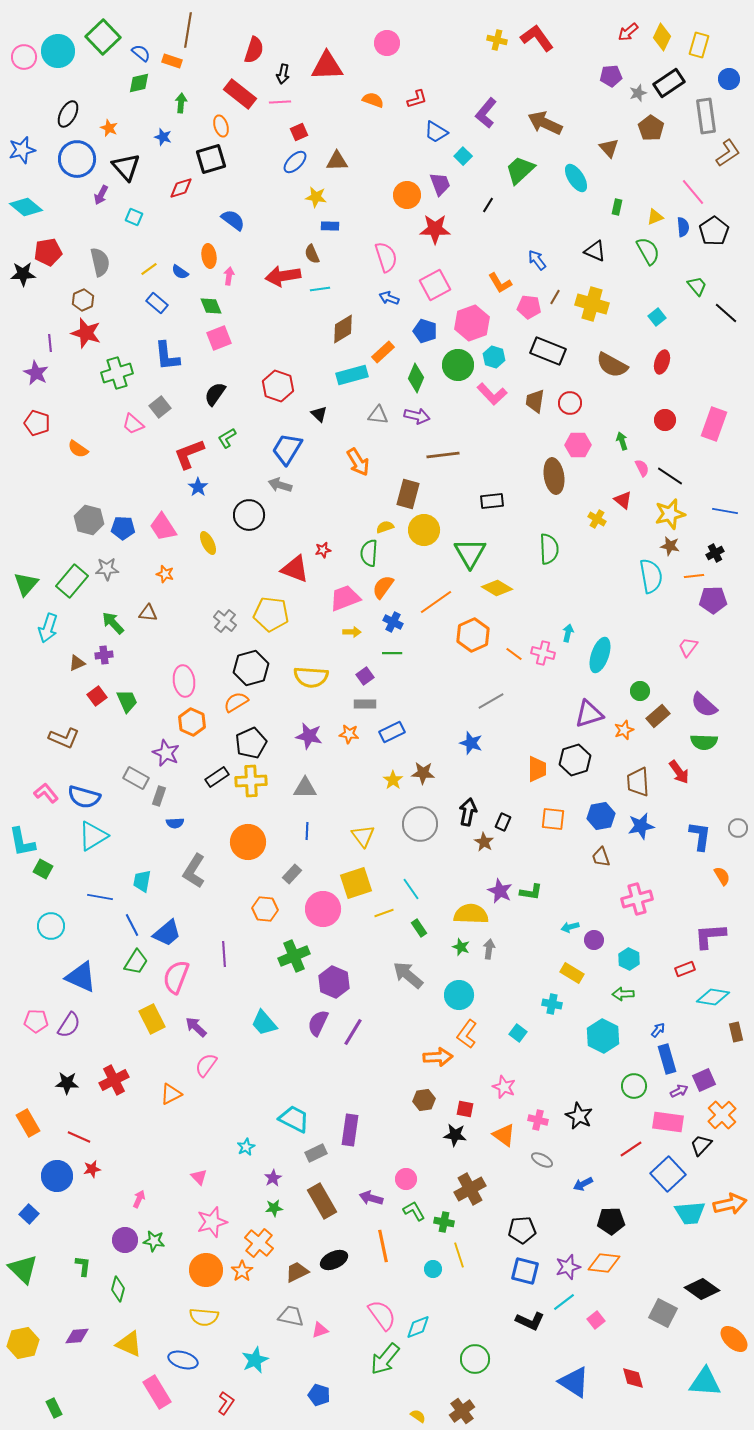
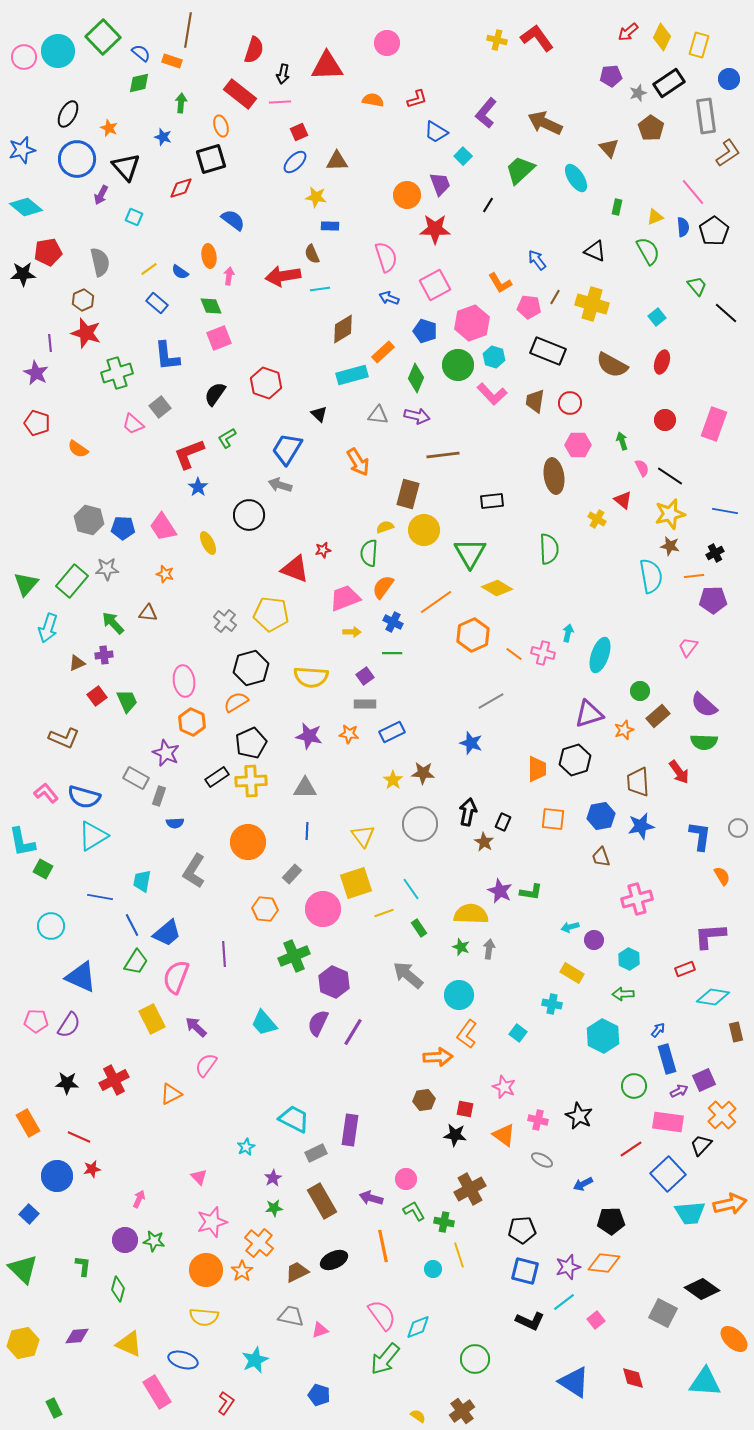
orange semicircle at (373, 100): rotated 10 degrees counterclockwise
red hexagon at (278, 386): moved 12 px left, 3 px up
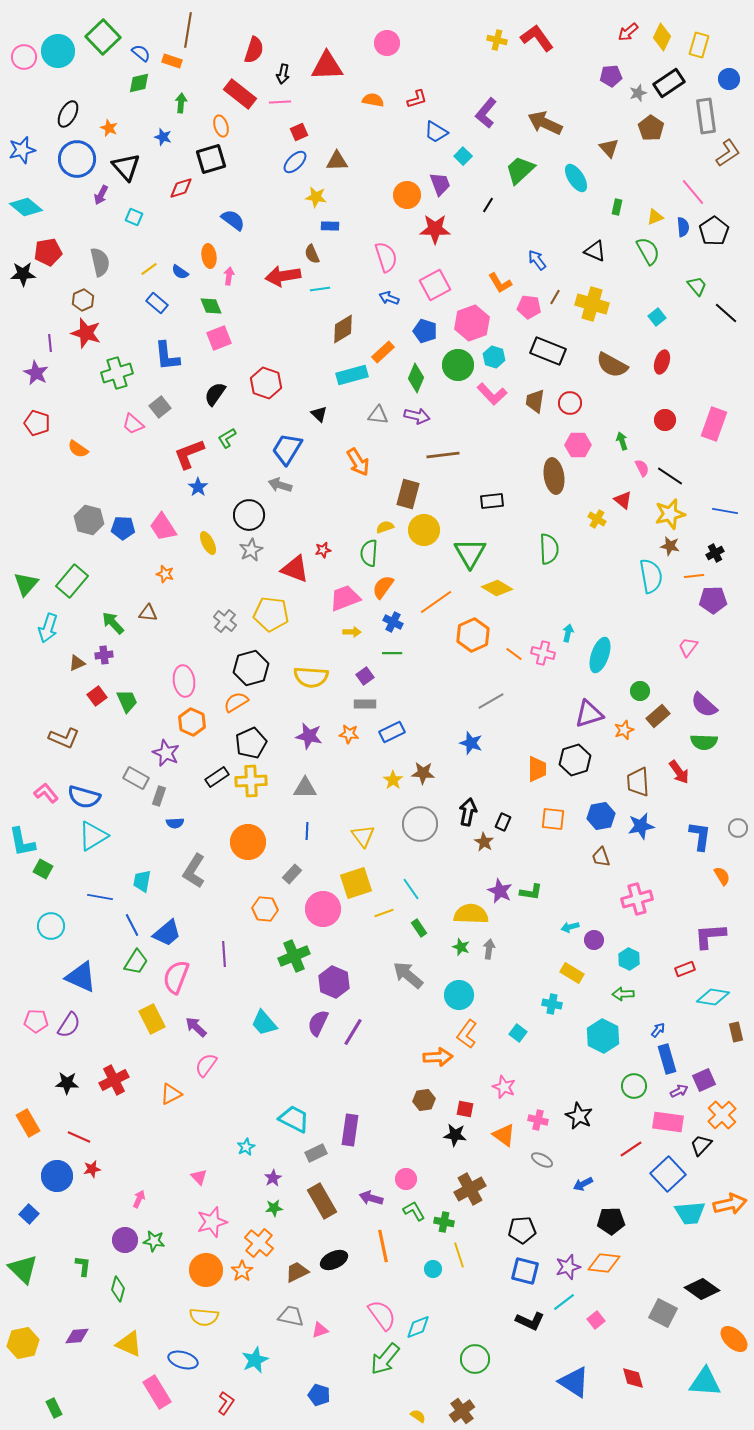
gray star at (107, 569): moved 144 px right, 19 px up; rotated 25 degrees counterclockwise
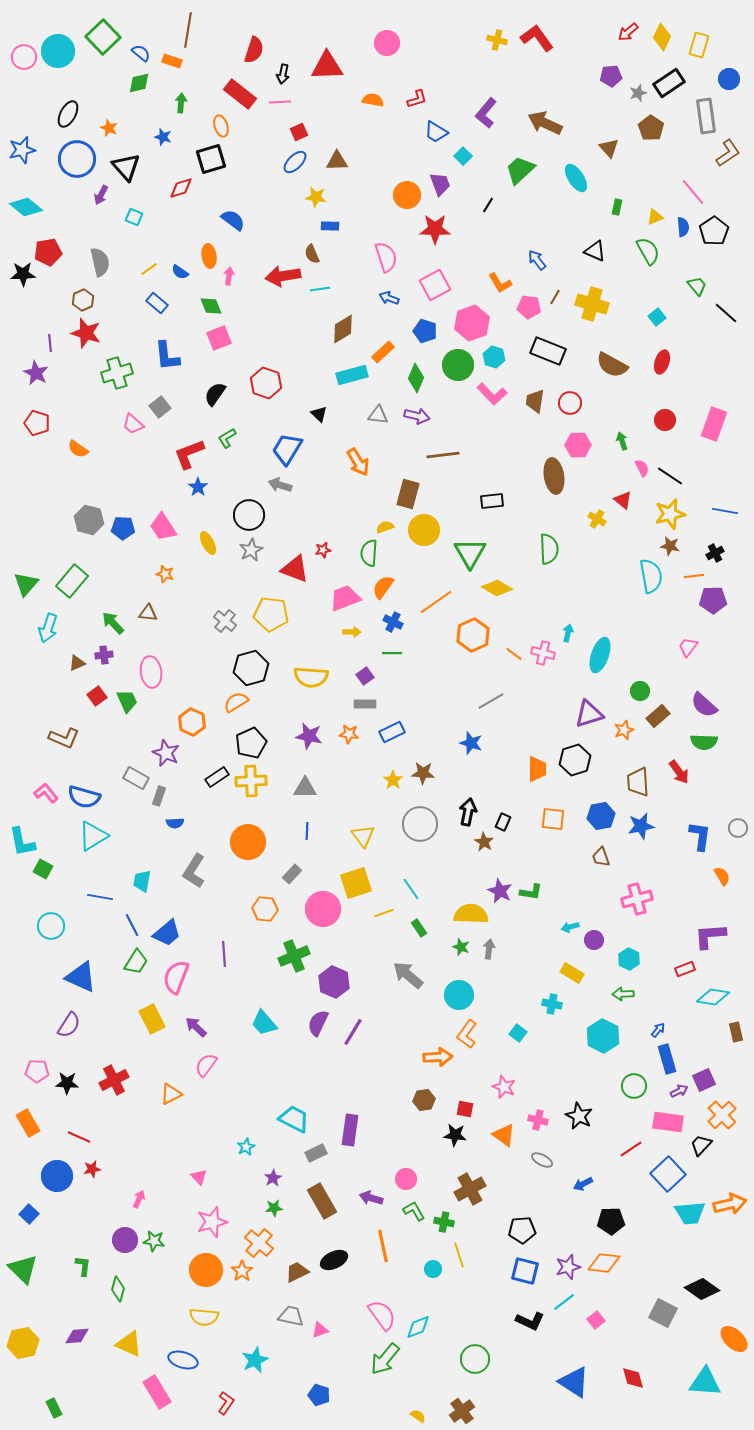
pink ellipse at (184, 681): moved 33 px left, 9 px up
pink pentagon at (36, 1021): moved 1 px right, 50 px down
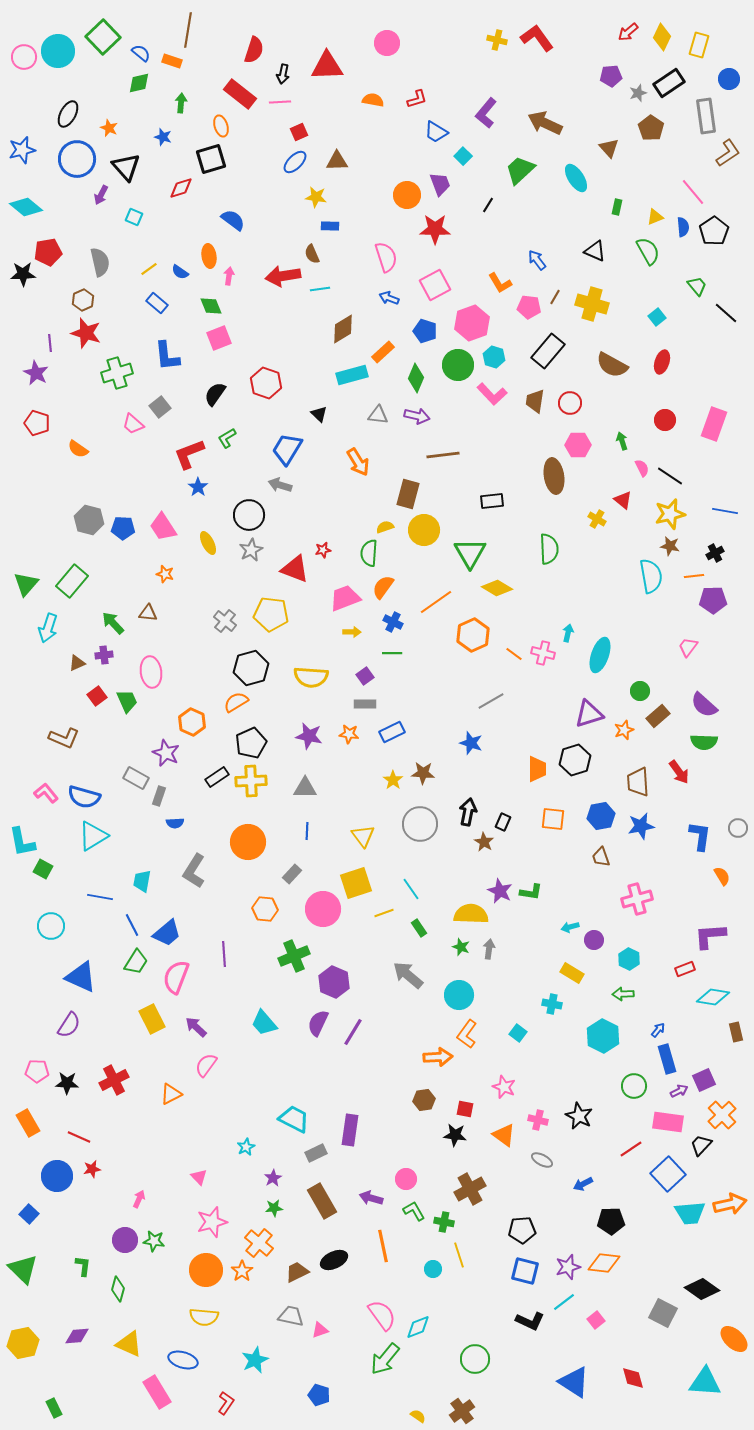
black rectangle at (548, 351): rotated 72 degrees counterclockwise
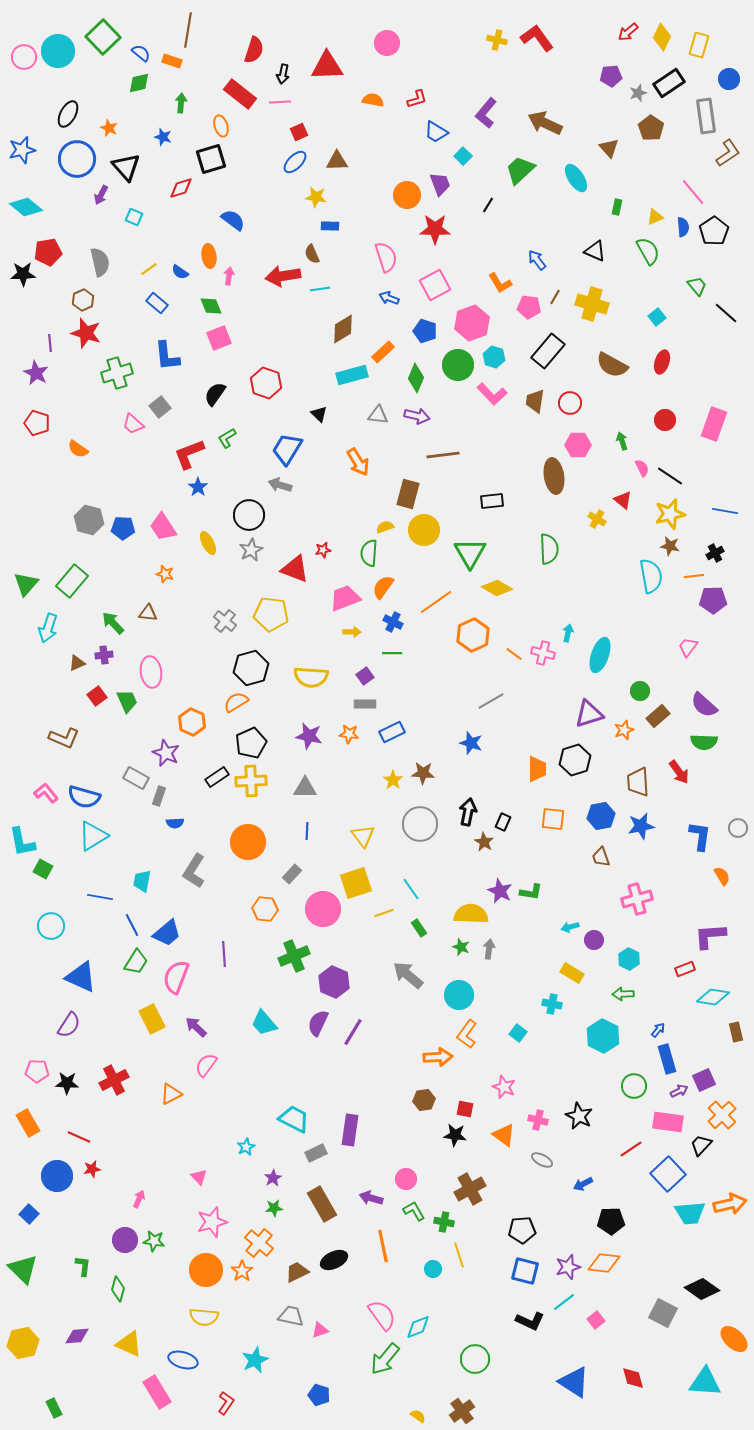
brown rectangle at (322, 1201): moved 3 px down
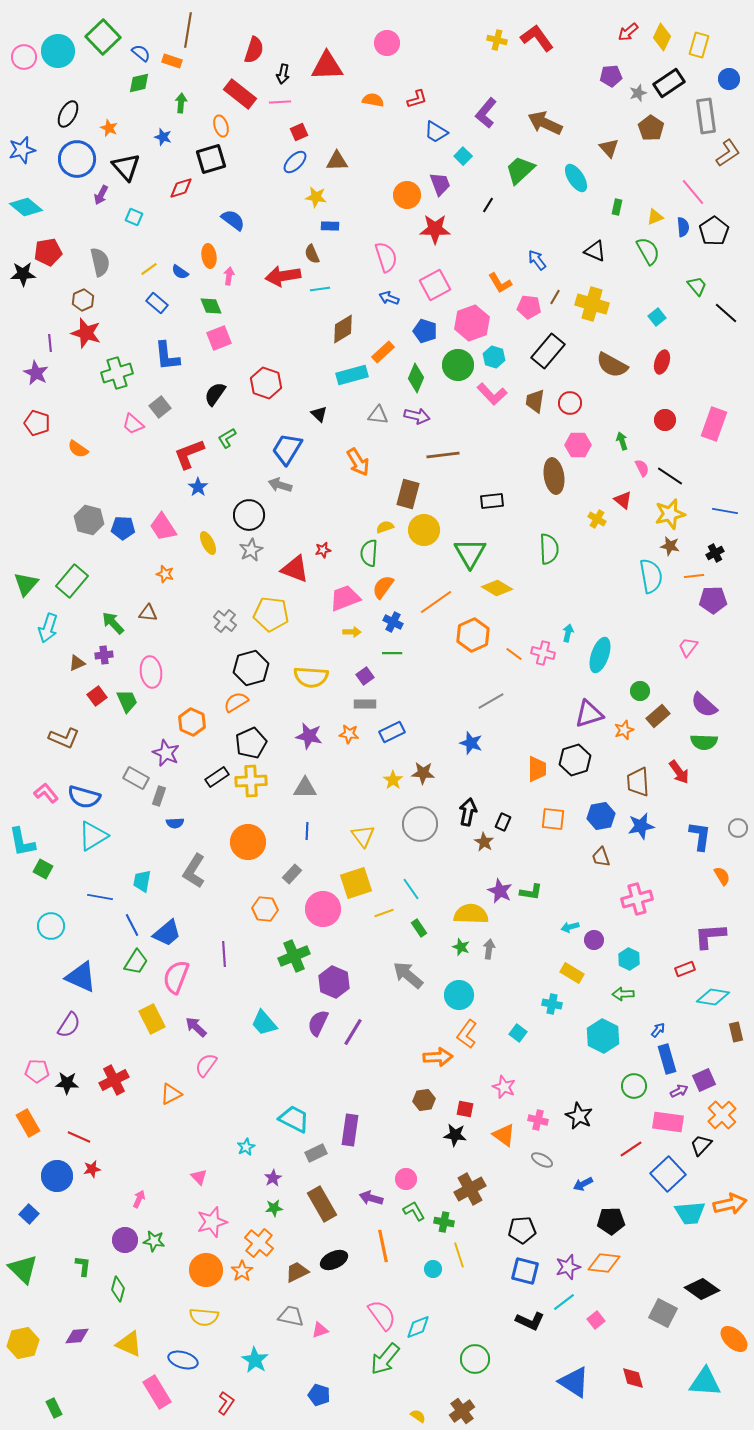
cyan star at (255, 1360): rotated 16 degrees counterclockwise
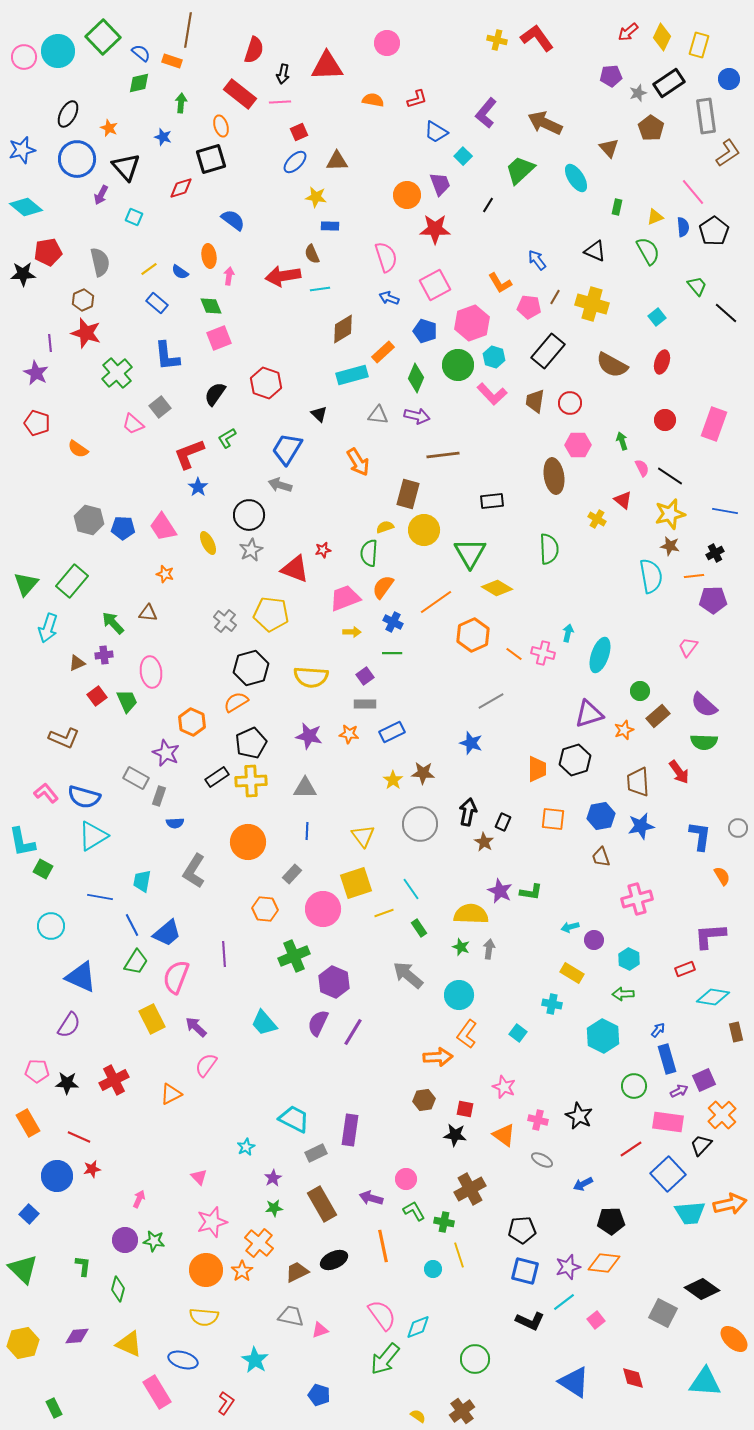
green cross at (117, 373): rotated 24 degrees counterclockwise
